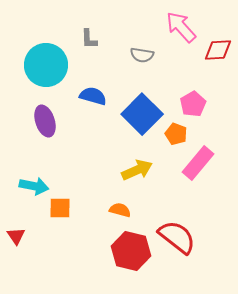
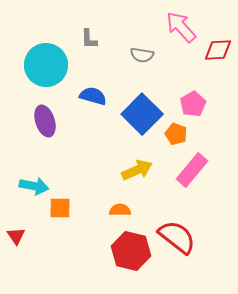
pink rectangle: moved 6 px left, 7 px down
orange semicircle: rotated 15 degrees counterclockwise
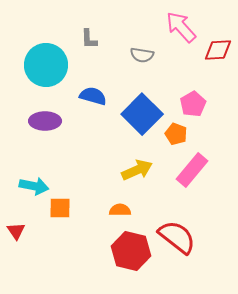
purple ellipse: rotated 72 degrees counterclockwise
red triangle: moved 5 px up
